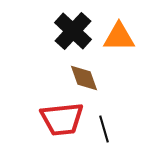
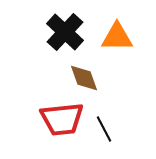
black cross: moved 8 px left, 1 px down
orange triangle: moved 2 px left
black line: rotated 12 degrees counterclockwise
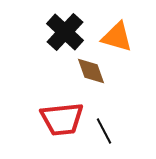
orange triangle: rotated 16 degrees clockwise
brown diamond: moved 7 px right, 7 px up
black line: moved 2 px down
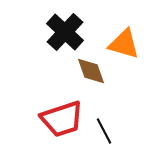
orange triangle: moved 7 px right, 7 px down
red trapezoid: rotated 12 degrees counterclockwise
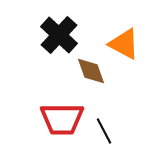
black cross: moved 6 px left, 3 px down
orange triangle: rotated 12 degrees clockwise
red trapezoid: rotated 18 degrees clockwise
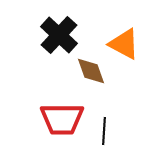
black line: rotated 32 degrees clockwise
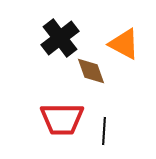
black cross: moved 1 px right, 3 px down; rotated 9 degrees clockwise
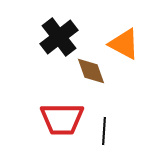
black cross: moved 1 px left, 1 px up
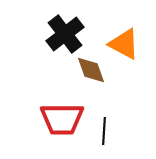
black cross: moved 6 px right, 3 px up
brown diamond: moved 1 px up
